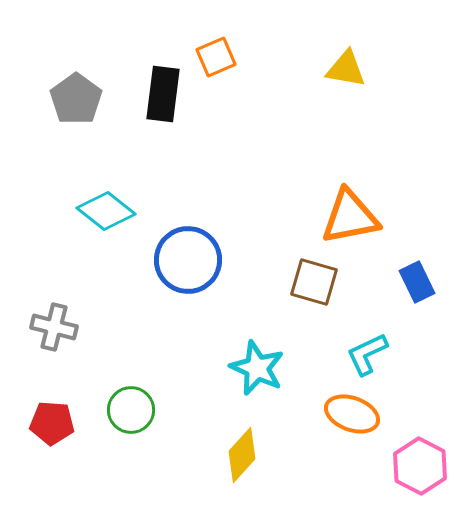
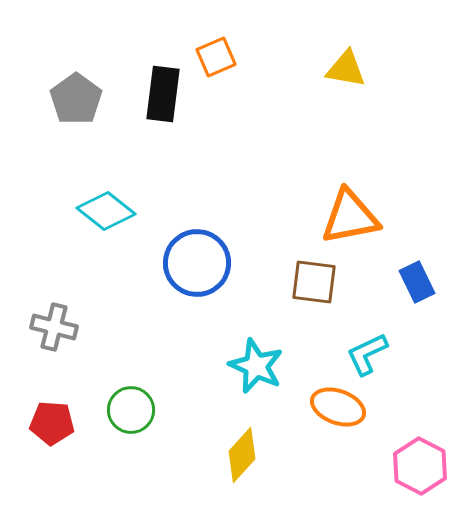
blue circle: moved 9 px right, 3 px down
brown square: rotated 9 degrees counterclockwise
cyan star: moved 1 px left, 2 px up
orange ellipse: moved 14 px left, 7 px up
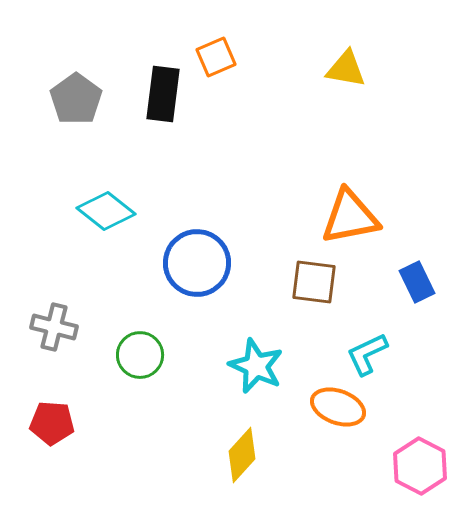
green circle: moved 9 px right, 55 px up
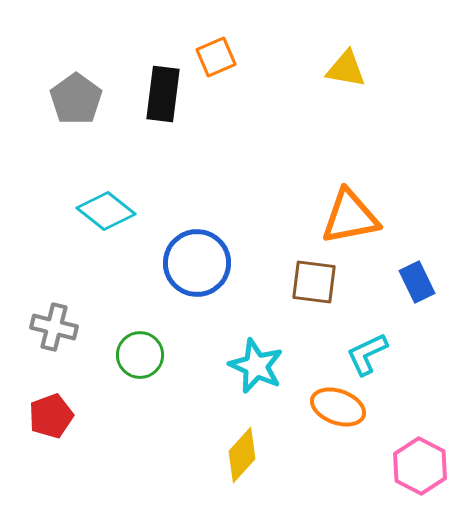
red pentagon: moved 1 px left, 7 px up; rotated 24 degrees counterclockwise
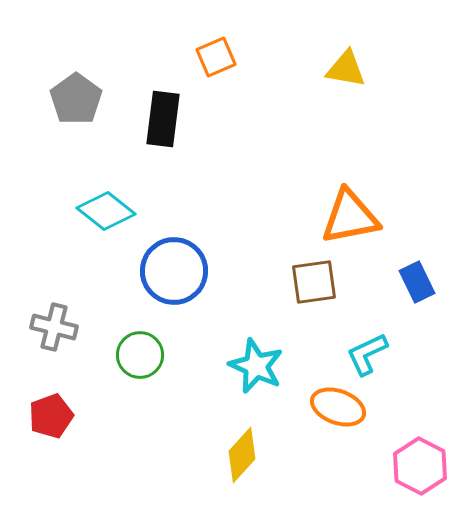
black rectangle: moved 25 px down
blue circle: moved 23 px left, 8 px down
brown square: rotated 15 degrees counterclockwise
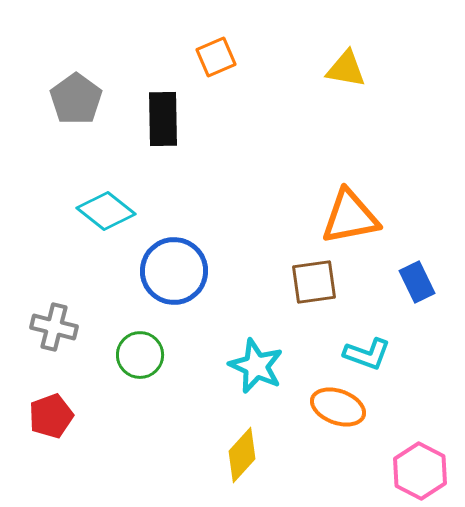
black rectangle: rotated 8 degrees counterclockwise
cyan L-shape: rotated 135 degrees counterclockwise
pink hexagon: moved 5 px down
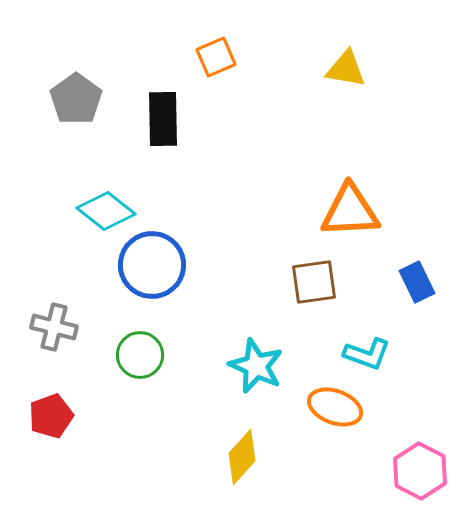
orange triangle: moved 6 px up; rotated 8 degrees clockwise
blue circle: moved 22 px left, 6 px up
orange ellipse: moved 3 px left
yellow diamond: moved 2 px down
